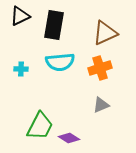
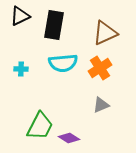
cyan semicircle: moved 3 px right, 1 px down
orange cross: rotated 15 degrees counterclockwise
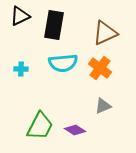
orange cross: rotated 20 degrees counterclockwise
gray triangle: moved 2 px right, 1 px down
purple diamond: moved 6 px right, 8 px up
